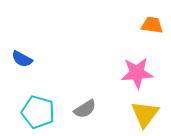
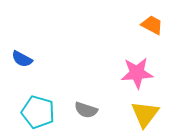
orange trapezoid: rotated 20 degrees clockwise
gray semicircle: moved 1 px right, 1 px down; rotated 50 degrees clockwise
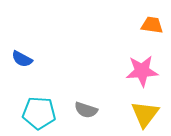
orange trapezoid: rotated 20 degrees counterclockwise
pink star: moved 5 px right, 2 px up
cyan pentagon: moved 1 px right, 1 px down; rotated 12 degrees counterclockwise
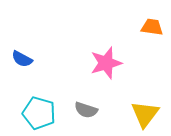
orange trapezoid: moved 2 px down
pink star: moved 36 px left, 8 px up; rotated 12 degrees counterclockwise
cyan pentagon: rotated 12 degrees clockwise
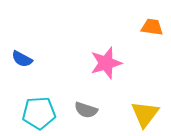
cyan pentagon: rotated 20 degrees counterclockwise
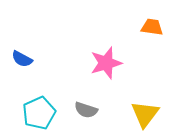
cyan pentagon: rotated 20 degrees counterclockwise
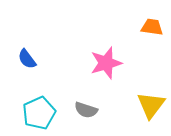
blue semicircle: moved 5 px right; rotated 25 degrees clockwise
yellow triangle: moved 6 px right, 9 px up
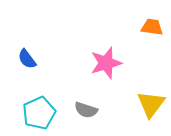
yellow triangle: moved 1 px up
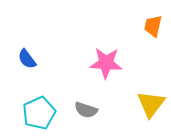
orange trapezoid: moved 1 px right, 1 px up; rotated 85 degrees counterclockwise
pink star: rotated 20 degrees clockwise
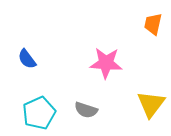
orange trapezoid: moved 2 px up
